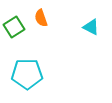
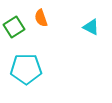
cyan pentagon: moved 1 px left, 5 px up
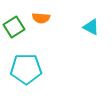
orange semicircle: rotated 66 degrees counterclockwise
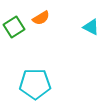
orange semicircle: rotated 36 degrees counterclockwise
cyan pentagon: moved 9 px right, 15 px down
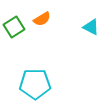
orange semicircle: moved 1 px right, 1 px down
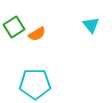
orange semicircle: moved 5 px left, 15 px down
cyan triangle: moved 2 px up; rotated 24 degrees clockwise
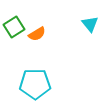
cyan triangle: moved 1 px left, 1 px up
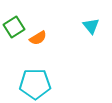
cyan triangle: moved 1 px right, 2 px down
orange semicircle: moved 1 px right, 4 px down
